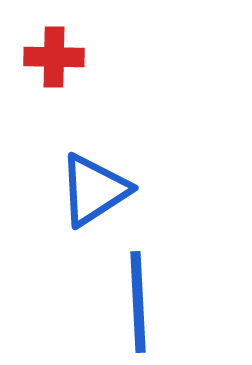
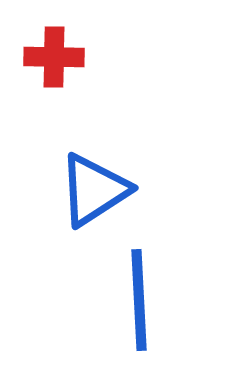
blue line: moved 1 px right, 2 px up
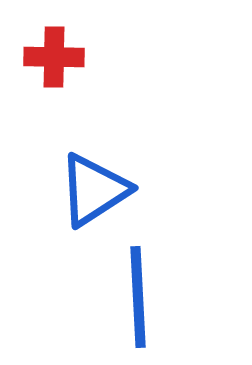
blue line: moved 1 px left, 3 px up
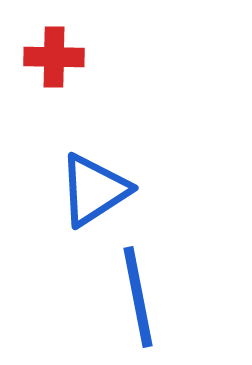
blue line: rotated 8 degrees counterclockwise
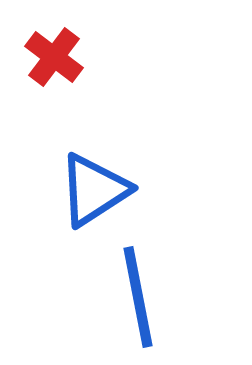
red cross: rotated 36 degrees clockwise
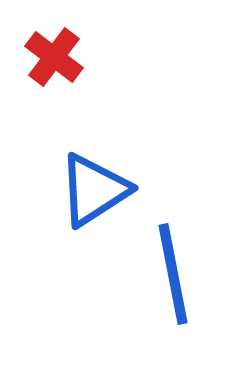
blue line: moved 35 px right, 23 px up
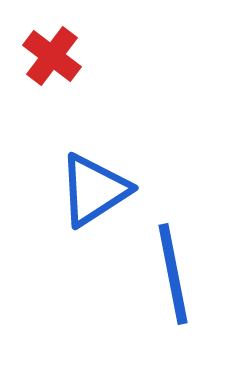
red cross: moved 2 px left, 1 px up
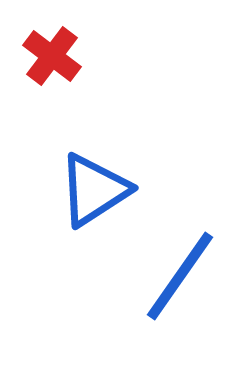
blue line: moved 7 px right, 2 px down; rotated 46 degrees clockwise
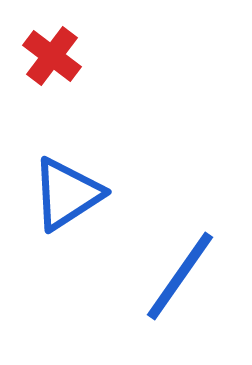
blue triangle: moved 27 px left, 4 px down
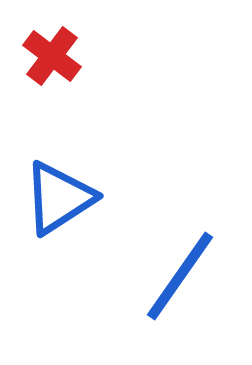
blue triangle: moved 8 px left, 4 px down
